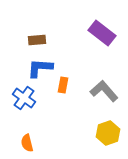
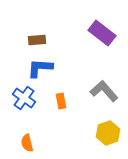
orange rectangle: moved 2 px left, 16 px down; rotated 21 degrees counterclockwise
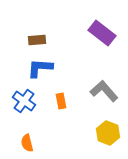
blue cross: moved 3 px down
yellow hexagon: rotated 20 degrees counterclockwise
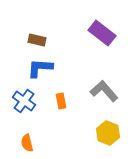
brown rectangle: rotated 18 degrees clockwise
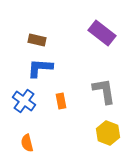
gray L-shape: rotated 32 degrees clockwise
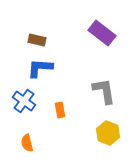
orange rectangle: moved 1 px left, 9 px down
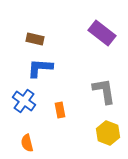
brown rectangle: moved 2 px left, 1 px up
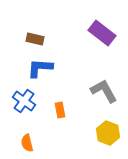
gray L-shape: rotated 20 degrees counterclockwise
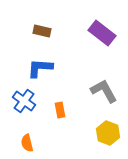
brown rectangle: moved 7 px right, 8 px up
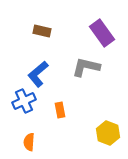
purple rectangle: rotated 16 degrees clockwise
blue L-shape: moved 2 px left, 6 px down; rotated 44 degrees counterclockwise
gray L-shape: moved 18 px left, 24 px up; rotated 48 degrees counterclockwise
blue cross: rotated 30 degrees clockwise
orange semicircle: moved 2 px right, 1 px up; rotated 18 degrees clockwise
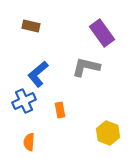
brown rectangle: moved 11 px left, 5 px up
